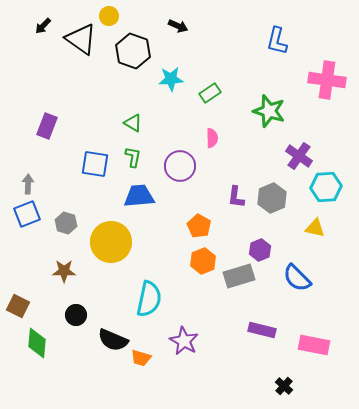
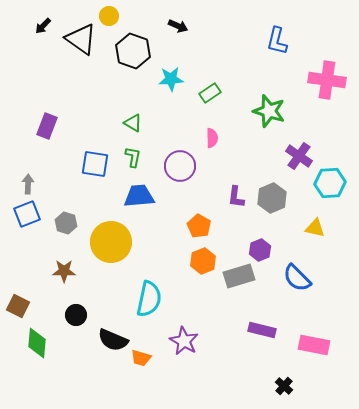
cyan hexagon at (326, 187): moved 4 px right, 4 px up
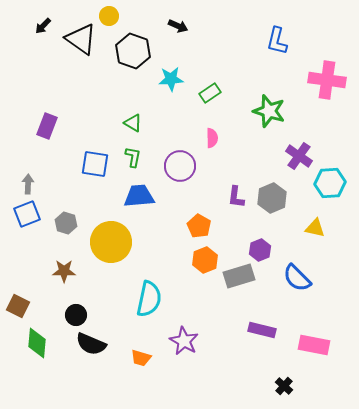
orange hexagon at (203, 261): moved 2 px right, 1 px up
black semicircle at (113, 340): moved 22 px left, 4 px down
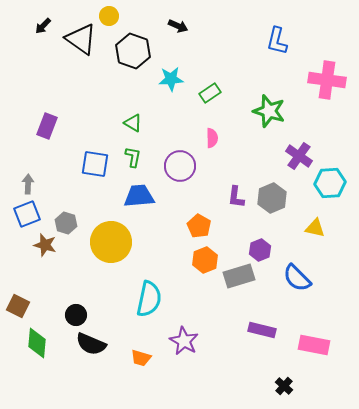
brown star at (64, 271): moved 19 px left, 26 px up; rotated 15 degrees clockwise
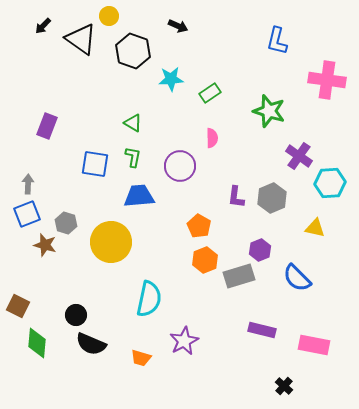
purple star at (184, 341): rotated 16 degrees clockwise
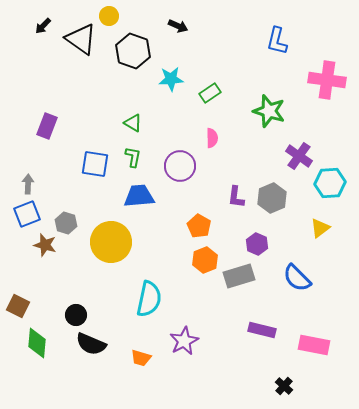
yellow triangle at (315, 228): moved 5 px right; rotated 50 degrees counterclockwise
purple hexagon at (260, 250): moved 3 px left, 6 px up; rotated 15 degrees counterclockwise
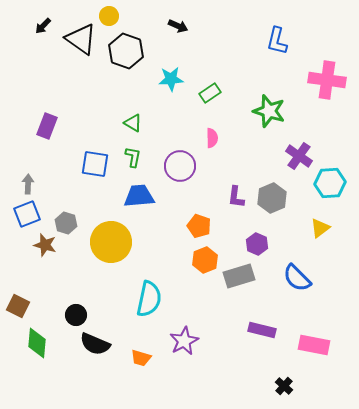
black hexagon at (133, 51): moved 7 px left
orange pentagon at (199, 226): rotated 10 degrees counterclockwise
black semicircle at (91, 344): moved 4 px right
